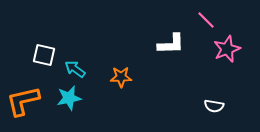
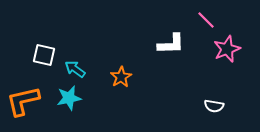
orange star: rotated 30 degrees counterclockwise
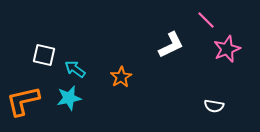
white L-shape: moved 1 px down; rotated 24 degrees counterclockwise
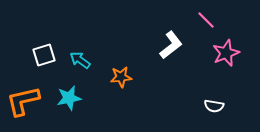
white L-shape: rotated 12 degrees counterclockwise
pink star: moved 1 px left, 4 px down
white square: rotated 30 degrees counterclockwise
cyan arrow: moved 5 px right, 9 px up
orange star: rotated 25 degrees clockwise
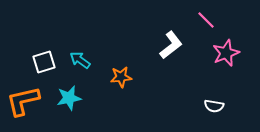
white square: moved 7 px down
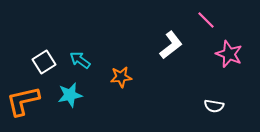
pink star: moved 3 px right, 1 px down; rotated 28 degrees counterclockwise
white square: rotated 15 degrees counterclockwise
cyan star: moved 1 px right, 3 px up
